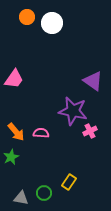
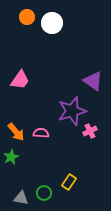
pink trapezoid: moved 6 px right, 1 px down
purple star: moved 1 px left; rotated 28 degrees counterclockwise
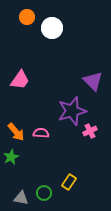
white circle: moved 5 px down
purple triangle: rotated 10 degrees clockwise
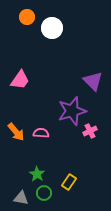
green star: moved 26 px right, 17 px down; rotated 14 degrees counterclockwise
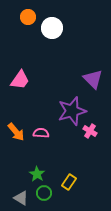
orange circle: moved 1 px right
purple triangle: moved 2 px up
pink cross: rotated 32 degrees counterclockwise
gray triangle: rotated 21 degrees clockwise
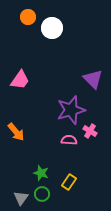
purple star: moved 1 px left, 1 px up
pink semicircle: moved 28 px right, 7 px down
green star: moved 4 px right, 1 px up; rotated 14 degrees counterclockwise
green circle: moved 2 px left, 1 px down
gray triangle: rotated 35 degrees clockwise
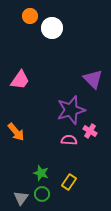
orange circle: moved 2 px right, 1 px up
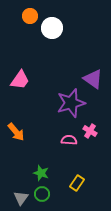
purple triangle: rotated 10 degrees counterclockwise
purple star: moved 7 px up
yellow rectangle: moved 8 px right, 1 px down
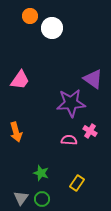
purple star: rotated 12 degrees clockwise
orange arrow: rotated 24 degrees clockwise
green circle: moved 5 px down
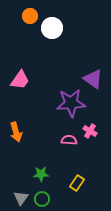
green star: moved 1 px down; rotated 21 degrees counterclockwise
